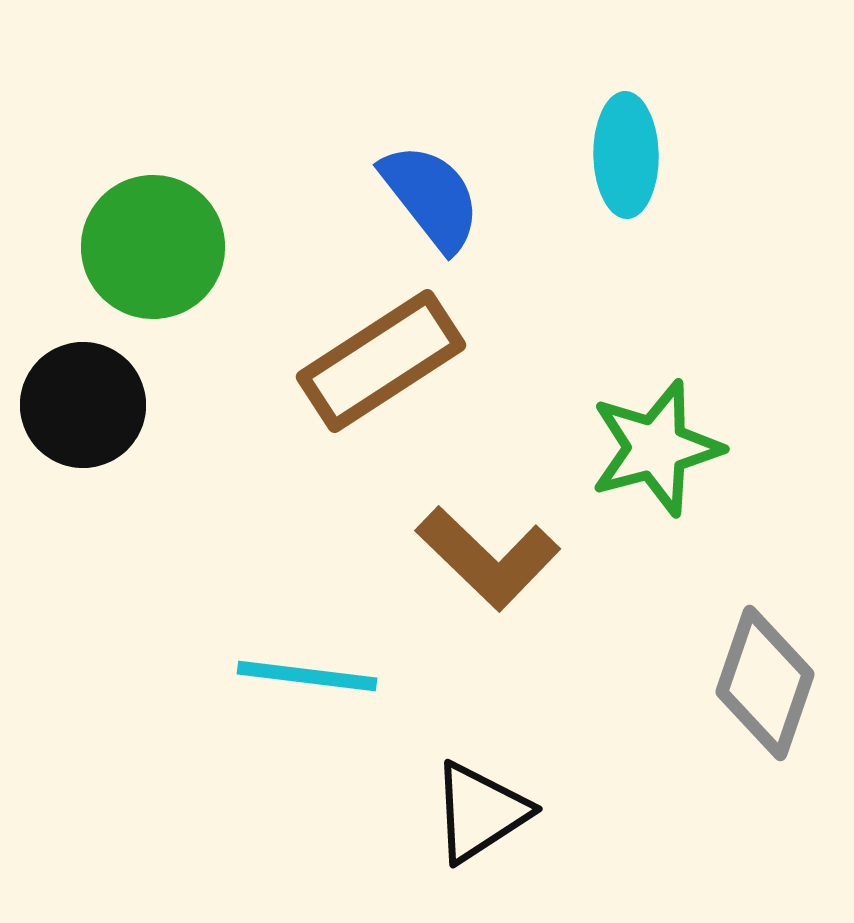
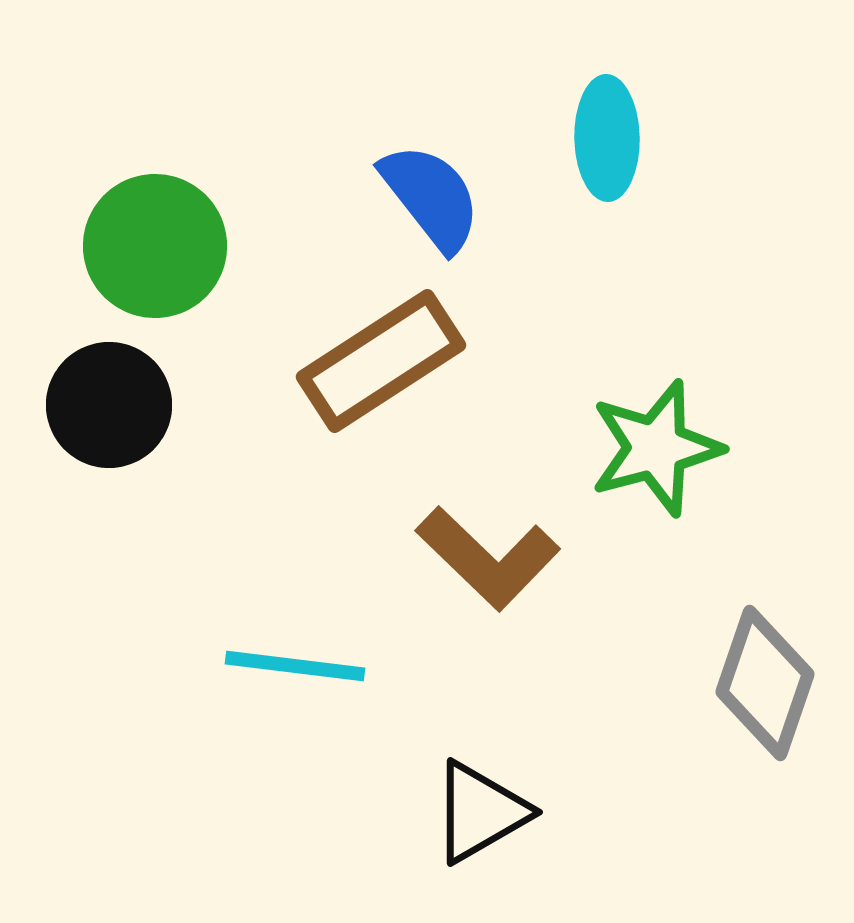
cyan ellipse: moved 19 px left, 17 px up
green circle: moved 2 px right, 1 px up
black circle: moved 26 px right
cyan line: moved 12 px left, 10 px up
black triangle: rotated 3 degrees clockwise
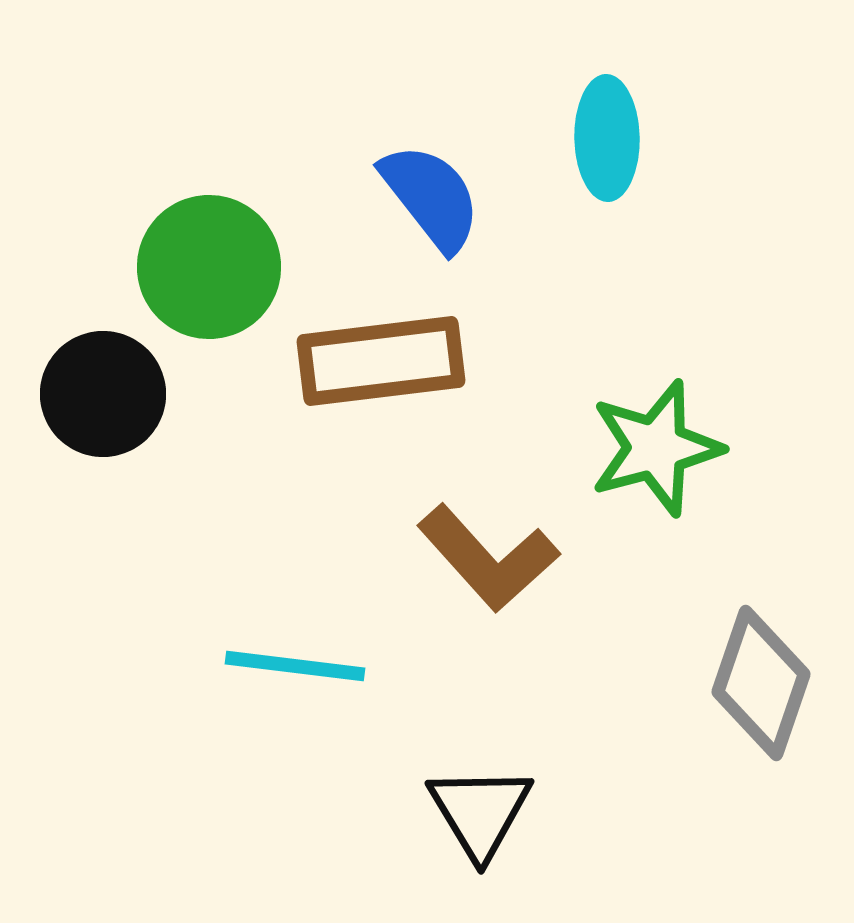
green circle: moved 54 px right, 21 px down
brown rectangle: rotated 26 degrees clockwise
black circle: moved 6 px left, 11 px up
brown L-shape: rotated 4 degrees clockwise
gray diamond: moved 4 px left
black triangle: rotated 31 degrees counterclockwise
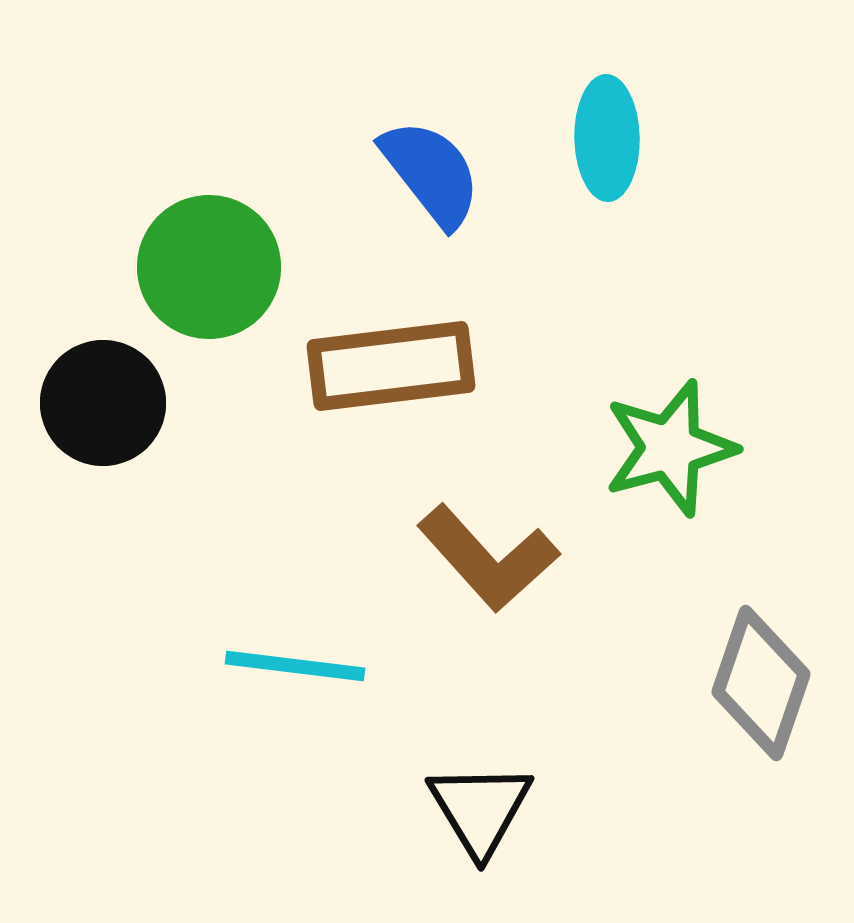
blue semicircle: moved 24 px up
brown rectangle: moved 10 px right, 5 px down
black circle: moved 9 px down
green star: moved 14 px right
black triangle: moved 3 px up
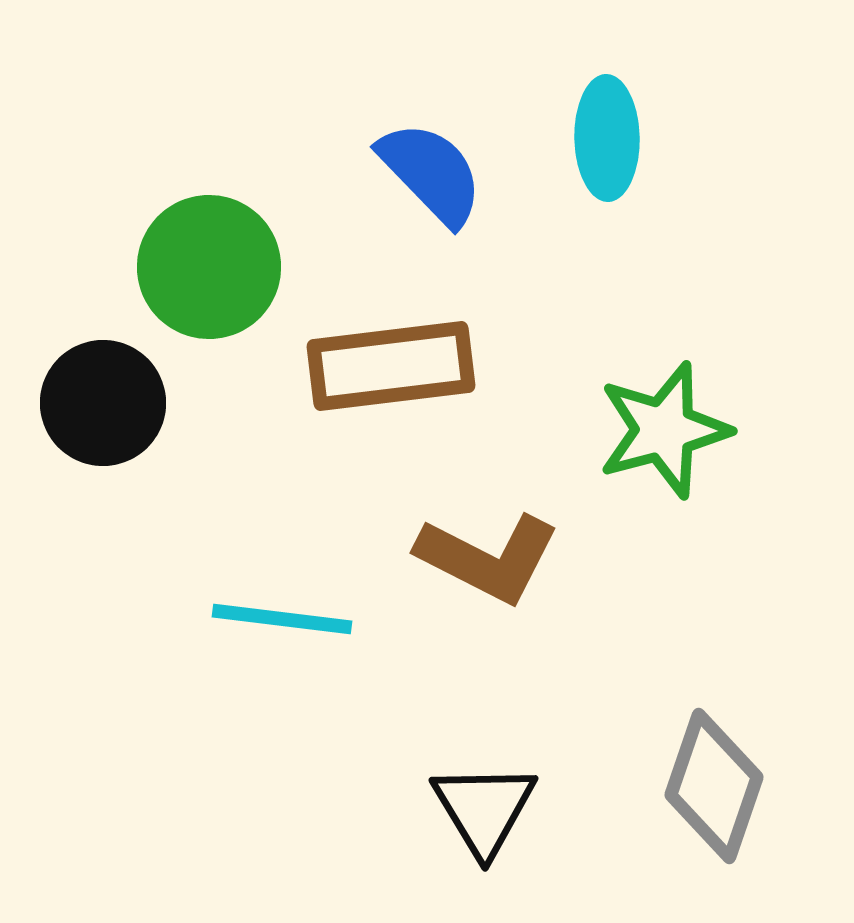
blue semicircle: rotated 6 degrees counterclockwise
green star: moved 6 px left, 18 px up
brown L-shape: rotated 21 degrees counterclockwise
cyan line: moved 13 px left, 47 px up
gray diamond: moved 47 px left, 103 px down
black triangle: moved 4 px right
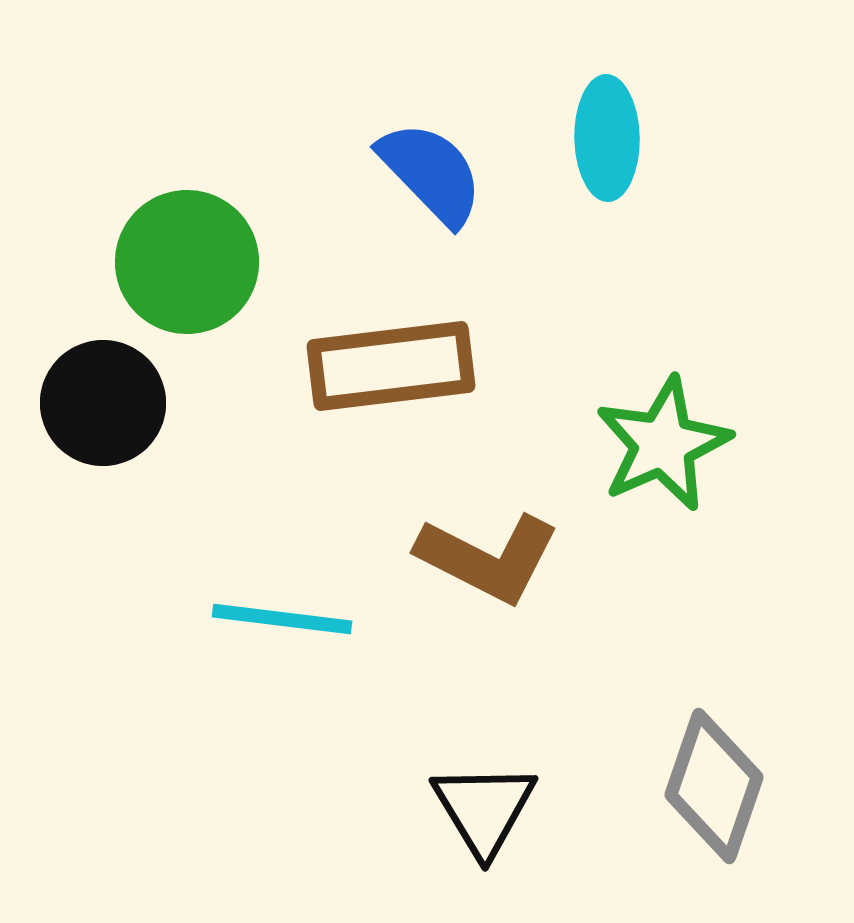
green circle: moved 22 px left, 5 px up
green star: moved 1 px left, 14 px down; rotated 9 degrees counterclockwise
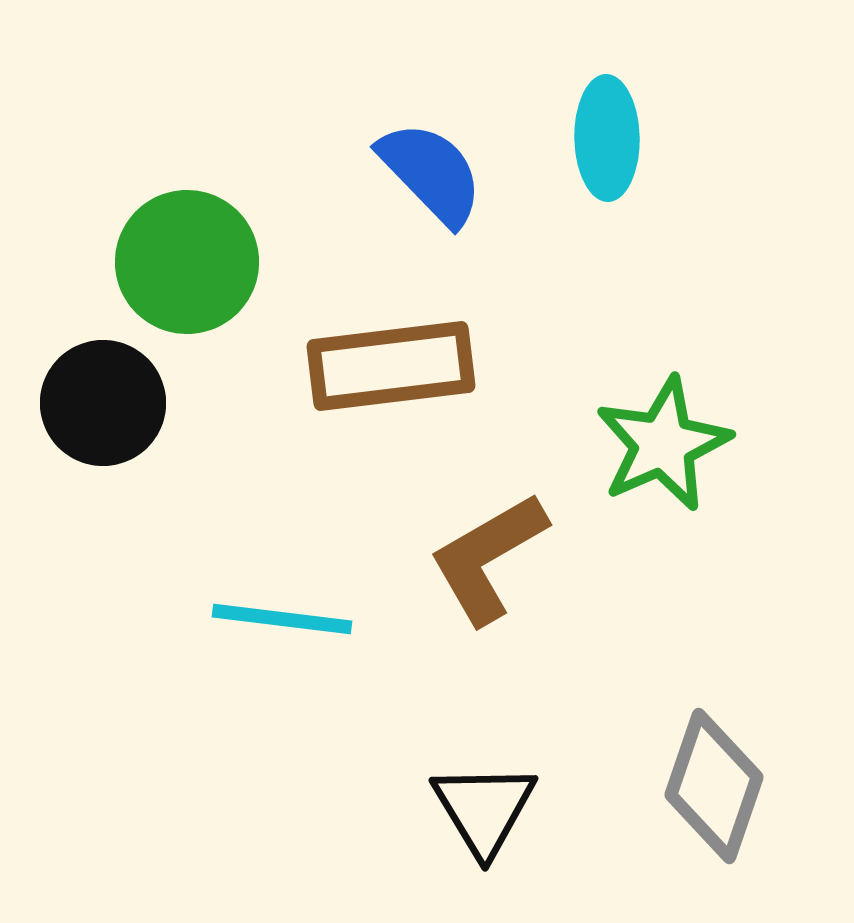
brown L-shape: rotated 123 degrees clockwise
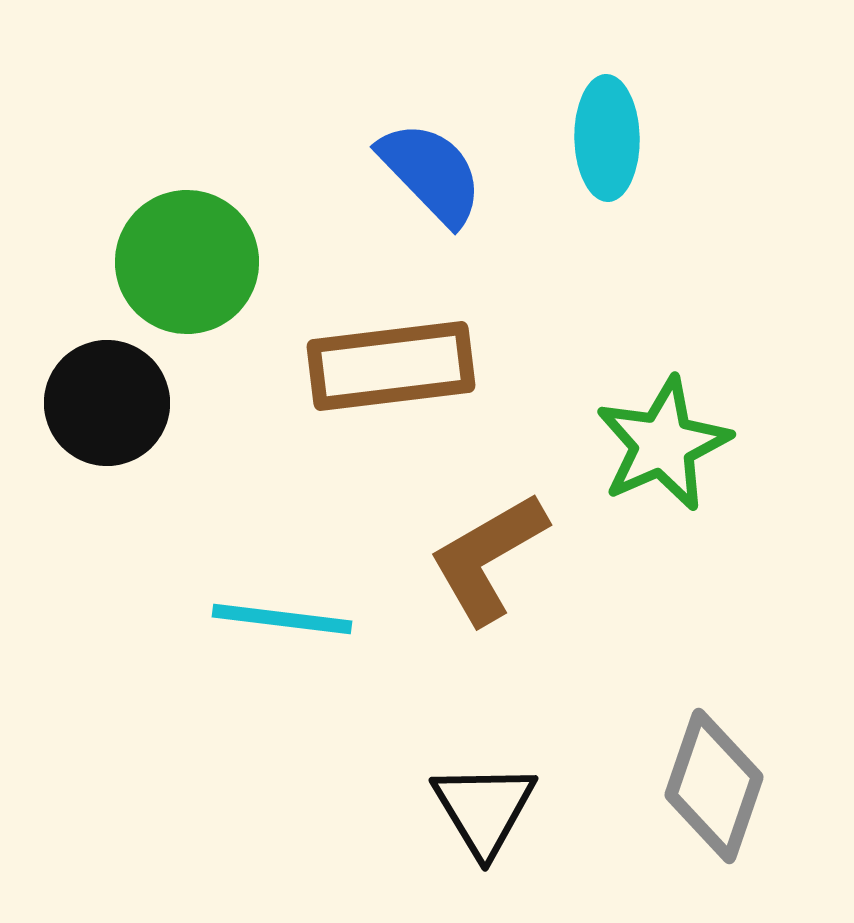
black circle: moved 4 px right
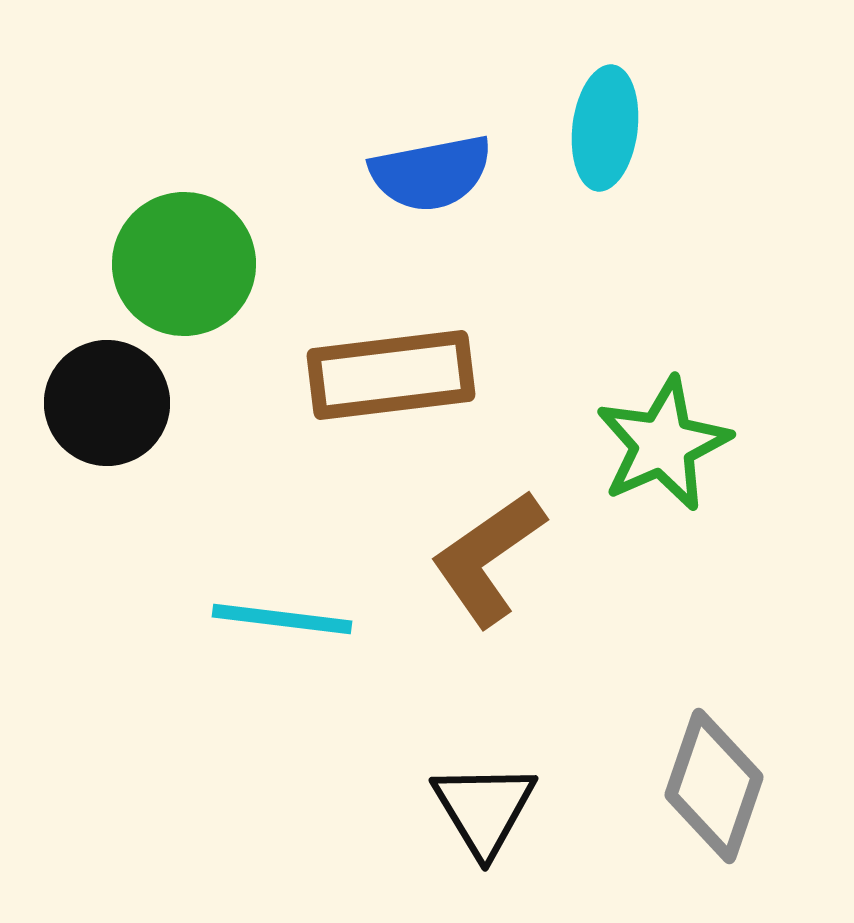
cyan ellipse: moved 2 px left, 10 px up; rotated 8 degrees clockwise
blue semicircle: rotated 123 degrees clockwise
green circle: moved 3 px left, 2 px down
brown rectangle: moved 9 px down
brown L-shape: rotated 5 degrees counterclockwise
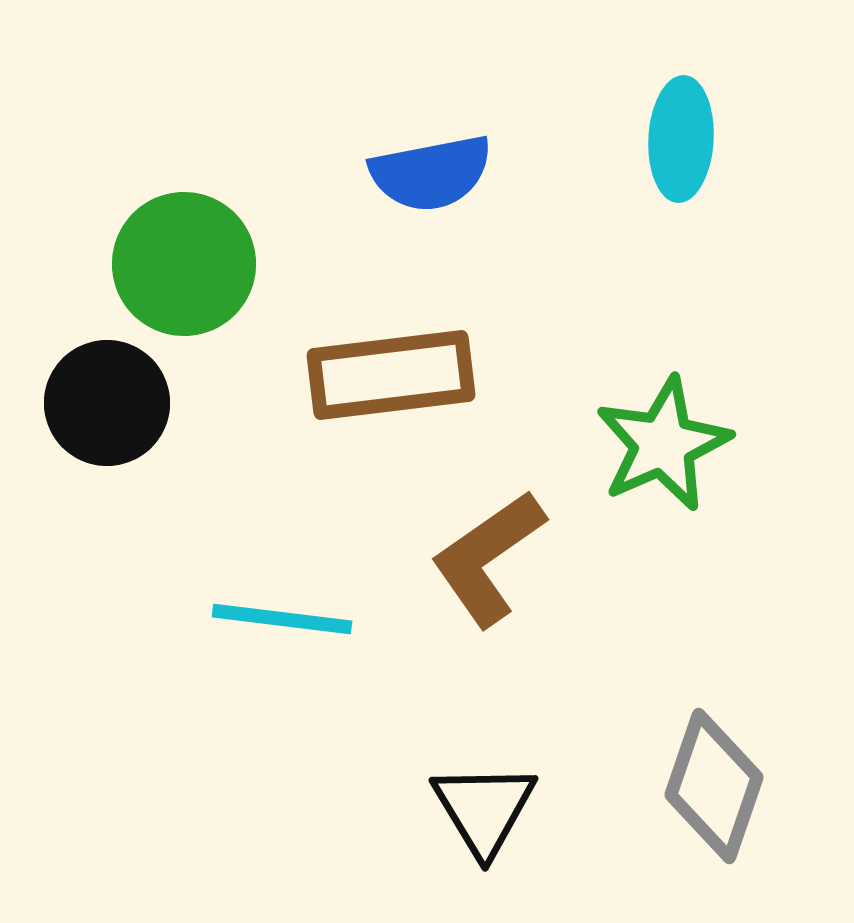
cyan ellipse: moved 76 px right, 11 px down; rotated 4 degrees counterclockwise
